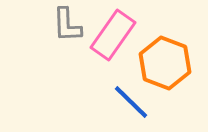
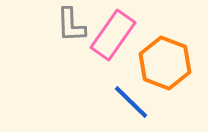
gray L-shape: moved 4 px right
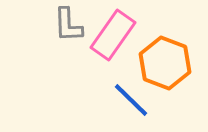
gray L-shape: moved 3 px left
blue line: moved 2 px up
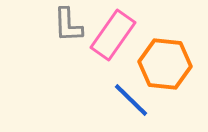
orange hexagon: moved 1 px down; rotated 15 degrees counterclockwise
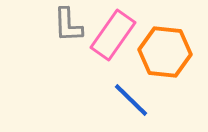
orange hexagon: moved 12 px up
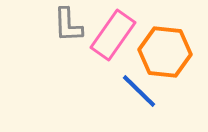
blue line: moved 8 px right, 9 px up
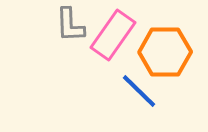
gray L-shape: moved 2 px right
orange hexagon: rotated 6 degrees counterclockwise
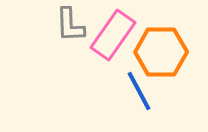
orange hexagon: moved 4 px left
blue line: rotated 18 degrees clockwise
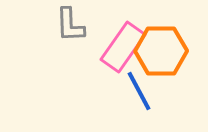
pink rectangle: moved 10 px right, 12 px down
orange hexagon: moved 1 px up
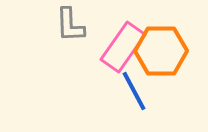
blue line: moved 5 px left
